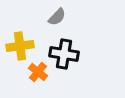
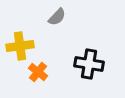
black cross: moved 25 px right, 10 px down
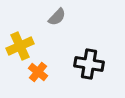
yellow cross: rotated 16 degrees counterclockwise
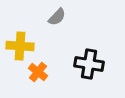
yellow cross: rotated 28 degrees clockwise
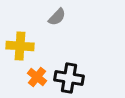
black cross: moved 20 px left, 14 px down
orange cross: moved 1 px left, 5 px down
